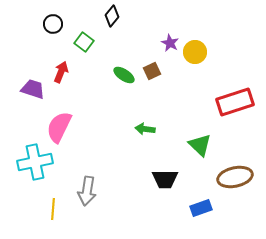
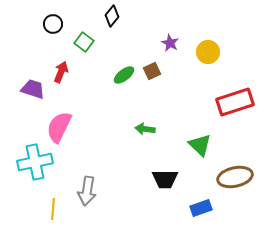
yellow circle: moved 13 px right
green ellipse: rotated 70 degrees counterclockwise
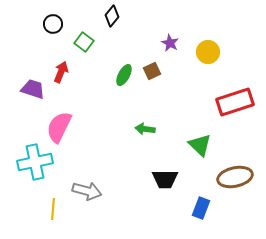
green ellipse: rotated 25 degrees counterclockwise
gray arrow: rotated 84 degrees counterclockwise
blue rectangle: rotated 50 degrees counterclockwise
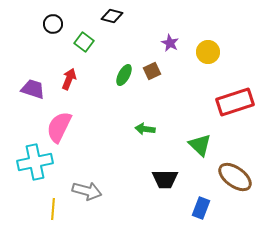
black diamond: rotated 65 degrees clockwise
red arrow: moved 8 px right, 7 px down
brown ellipse: rotated 48 degrees clockwise
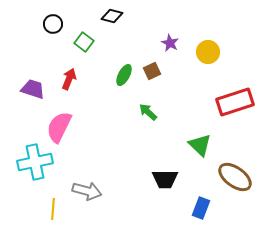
green arrow: moved 3 px right, 17 px up; rotated 36 degrees clockwise
